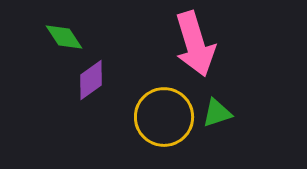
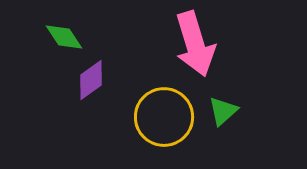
green triangle: moved 6 px right, 2 px up; rotated 24 degrees counterclockwise
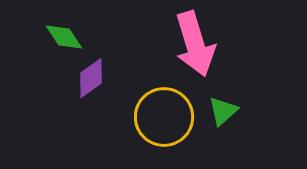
purple diamond: moved 2 px up
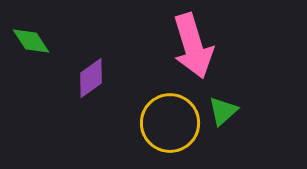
green diamond: moved 33 px left, 4 px down
pink arrow: moved 2 px left, 2 px down
yellow circle: moved 6 px right, 6 px down
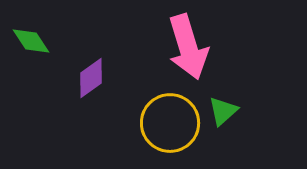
pink arrow: moved 5 px left, 1 px down
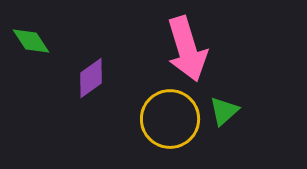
pink arrow: moved 1 px left, 2 px down
green triangle: moved 1 px right
yellow circle: moved 4 px up
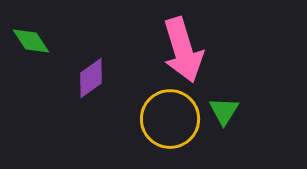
pink arrow: moved 4 px left, 1 px down
green triangle: rotated 16 degrees counterclockwise
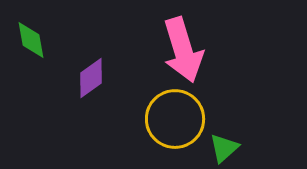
green diamond: moved 1 px up; rotated 24 degrees clockwise
green triangle: moved 37 px down; rotated 16 degrees clockwise
yellow circle: moved 5 px right
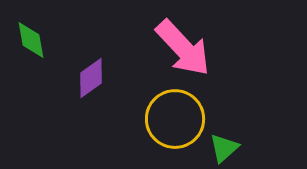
pink arrow: moved 2 px up; rotated 26 degrees counterclockwise
